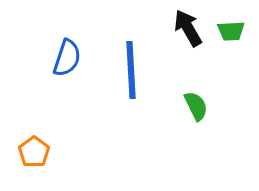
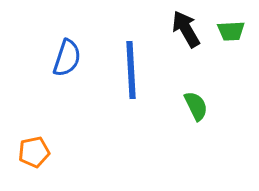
black arrow: moved 2 px left, 1 px down
orange pentagon: rotated 24 degrees clockwise
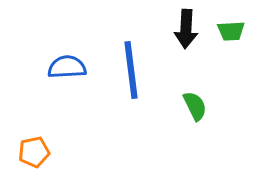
black arrow: rotated 147 degrees counterclockwise
blue semicircle: moved 9 px down; rotated 111 degrees counterclockwise
blue line: rotated 4 degrees counterclockwise
green semicircle: moved 1 px left
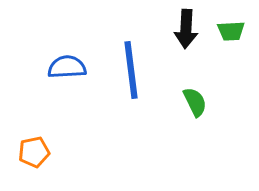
green semicircle: moved 4 px up
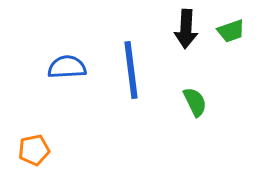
green trapezoid: rotated 16 degrees counterclockwise
orange pentagon: moved 2 px up
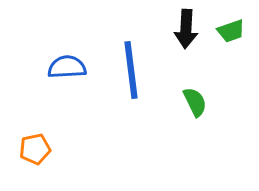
orange pentagon: moved 1 px right, 1 px up
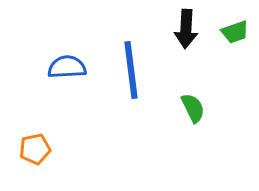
green trapezoid: moved 4 px right, 1 px down
green semicircle: moved 2 px left, 6 px down
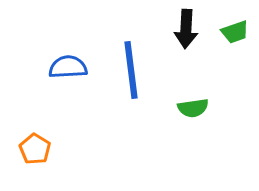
blue semicircle: moved 1 px right
green semicircle: rotated 108 degrees clockwise
orange pentagon: rotated 28 degrees counterclockwise
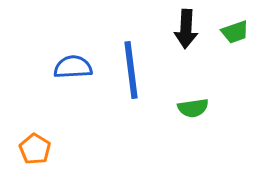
blue semicircle: moved 5 px right
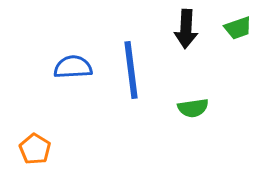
green trapezoid: moved 3 px right, 4 px up
